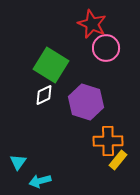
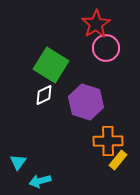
red star: moved 4 px right; rotated 16 degrees clockwise
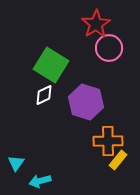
pink circle: moved 3 px right
cyan triangle: moved 2 px left, 1 px down
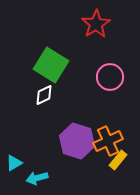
pink circle: moved 1 px right, 29 px down
purple hexagon: moved 9 px left, 39 px down
orange cross: rotated 24 degrees counterclockwise
cyan triangle: moved 2 px left; rotated 24 degrees clockwise
cyan arrow: moved 3 px left, 3 px up
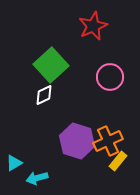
red star: moved 3 px left, 2 px down; rotated 8 degrees clockwise
green square: rotated 16 degrees clockwise
yellow rectangle: moved 1 px down
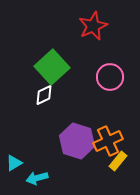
green square: moved 1 px right, 2 px down
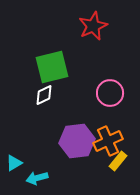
green square: rotated 28 degrees clockwise
pink circle: moved 16 px down
purple hexagon: rotated 24 degrees counterclockwise
